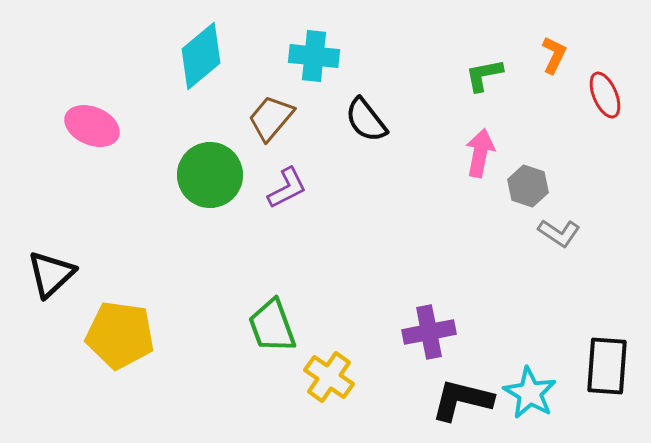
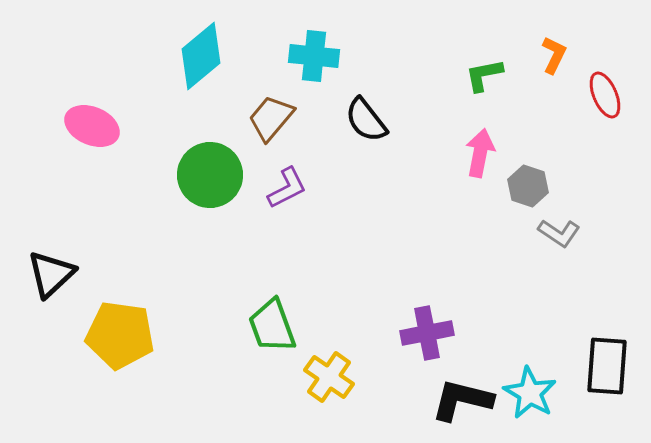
purple cross: moved 2 px left, 1 px down
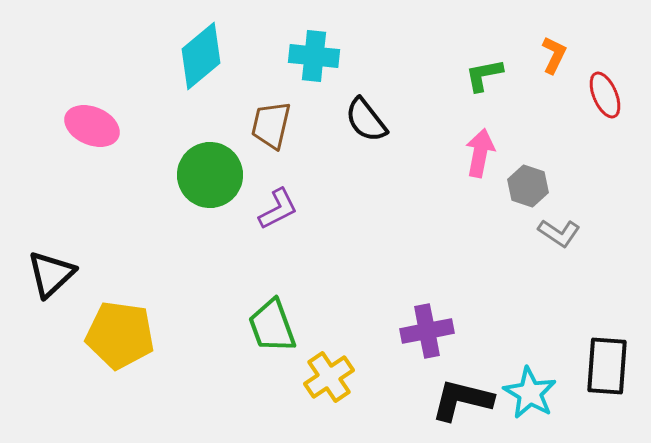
brown trapezoid: moved 7 px down; rotated 27 degrees counterclockwise
purple L-shape: moved 9 px left, 21 px down
purple cross: moved 2 px up
yellow cross: rotated 21 degrees clockwise
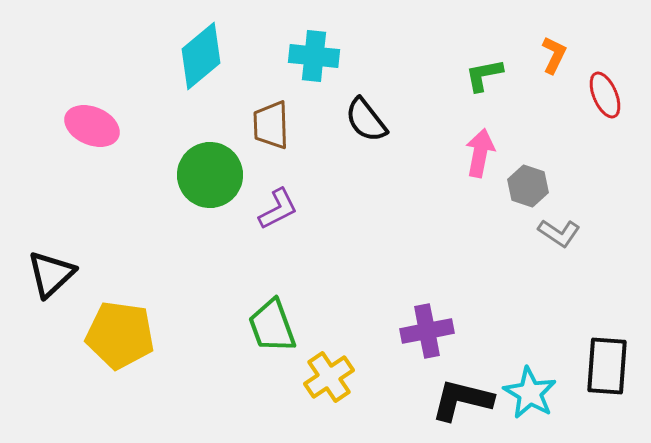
brown trapezoid: rotated 15 degrees counterclockwise
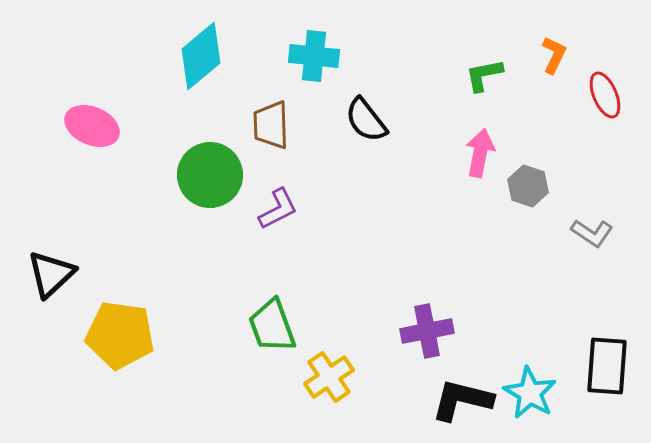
gray L-shape: moved 33 px right
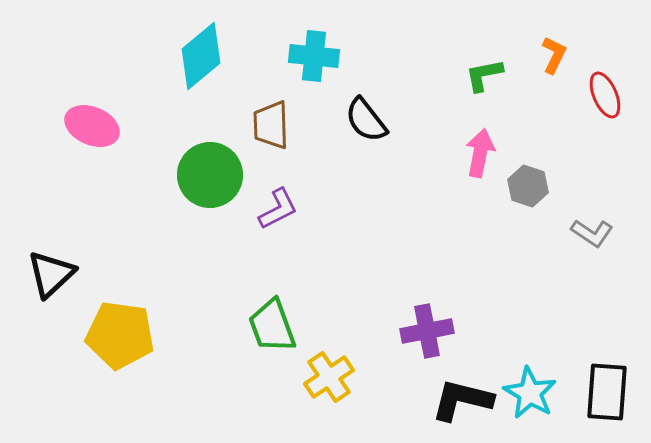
black rectangle: moved 26 px down
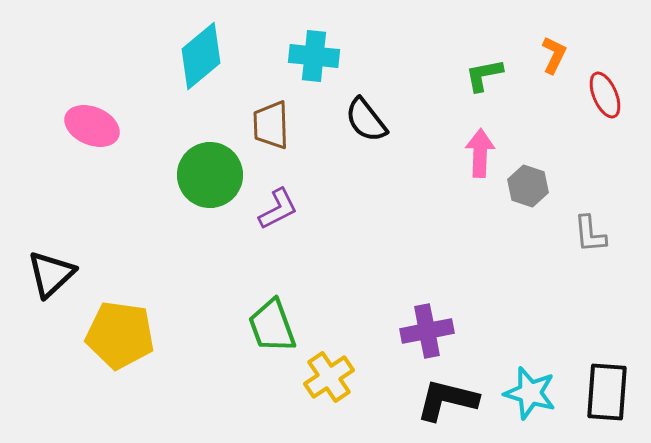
pink arrow: rotated 9 degrees counterclockwise
gray L-shape: moved 2 px left, 1 px down; rotated 51 degrees clockwise
cyan star: rotated 14 degrees counterclockwise
black L-shape: moved 15 px left
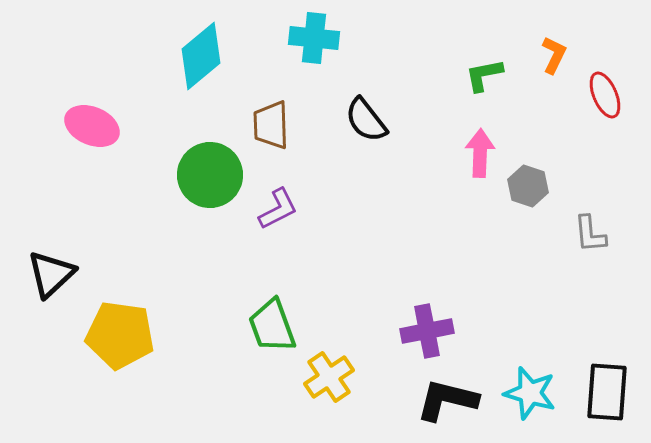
cyan cross: moved 18 px up
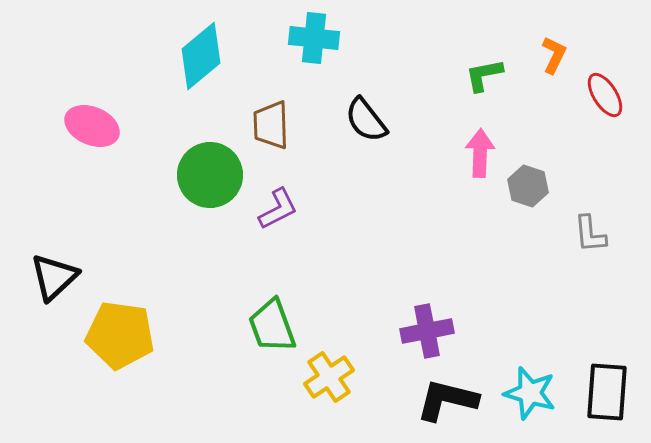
red ellipse: rotated 9 degrees counterclockwise
black triangle: moved 3 px right, 3 px down
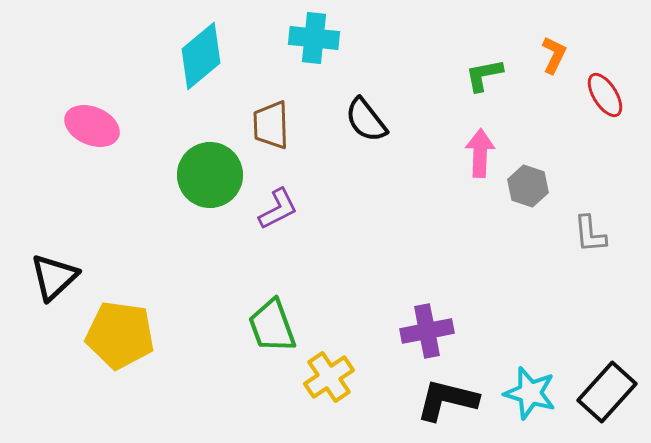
black rectangle: rotated 38 degrees clockwise
